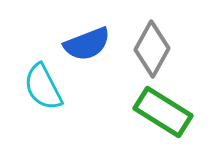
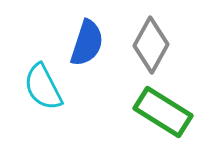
blue semicircle: moved 1 px up; rotated 51 degrees counterclockwise
gray diamond: moved 1 px left, 4 px up
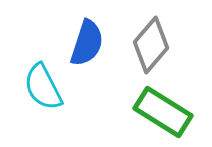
gray diamond: rotated 12 degrees clockwise
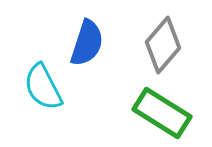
gray diamond: moved 12 px right
green rectangle: moved 1 px left, 1 px down
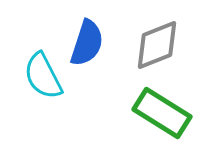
gray diamond: moved 6 px left; rotated 28 degrees clockwise
cyan semicircle: moved 11 px up
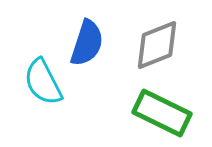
cyan semicircle: moved 6 px down
green rectangle: rotated 6 degrees counterclockwise
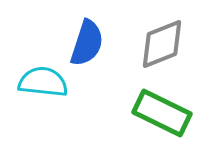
gray diamond: moved 5 px right, 1 px up
cyan semicircle: rotated 123 degrees clockwise
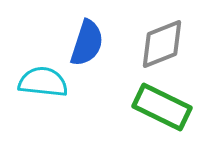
green rectangle: moved 6 px up
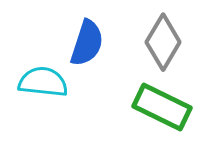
gray diamond: moved 1 px right, 2 px up; rotated 38 degrees counterclockwise
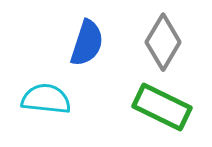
cyan semicircle: moved 3 px right, 17 px down
